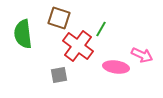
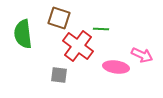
green line: rotated 63 degrees clockwise
gray square: rotated 18 degrees clockwise
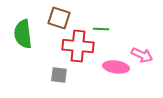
red cross: rotated 32 degrees counterclockwise
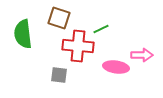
green line: rotated 28 degrees counterclockwise
pink arrow: rotated 25 degrees counterclockwise
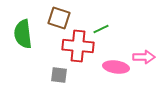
pink arrow: moved 2 px right, 2 px down
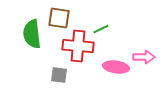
brown square: rotated 10 degrees counterclockwise
green semicircle: moved 9 px right
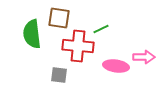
pink ellipse: moved 1 px up
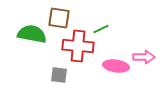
green semicircle: rotated 108 degrees clockwise
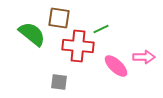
green semicircle: rotated 28 degrees clockwise
pink ellipse: rotated 35 degrees clockwise
gray square: moved 7 px down
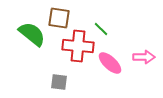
green line: rotated 70 degrees clockwise
pink ellipse: moved 6 px left, 3 px up
